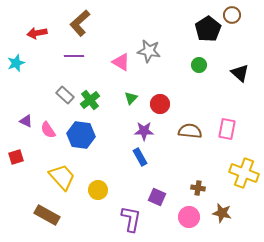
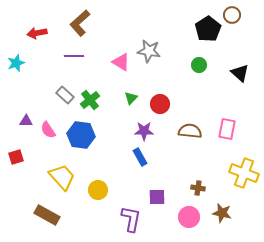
purple triangle: rotated 24 degrees counterclockwise
purple square: rotated 24 degrees counterclockwise
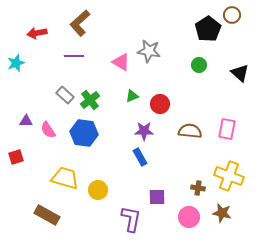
green triangle: moved 1 px right, 2 px up; rotated 24 degrees clockwise
blue hexagon: moved 3 px right, 2 px up
yellow cross: moved 15 px left, 3 px down
yellow trapezoid: moved 3 px right, 1 px down; rotated 32 degrees counterclockwise
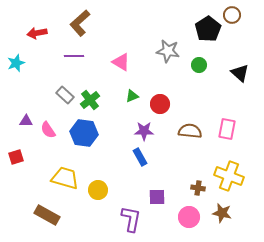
gray star: moved 19 px right
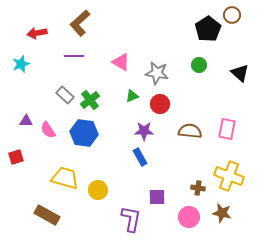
gray star: moved 11 px left, 22 px down
cyan star: moved 5 px right, 1 px down
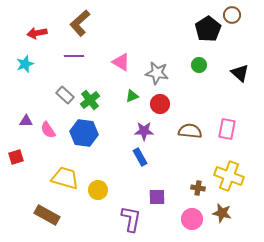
cyan star: moved 4 px right
pink circle: moved 3 px right, 2 px down
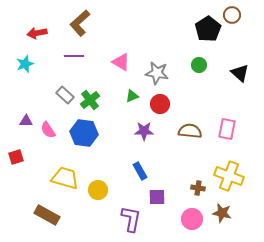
blue rectangle: moved 14 px down
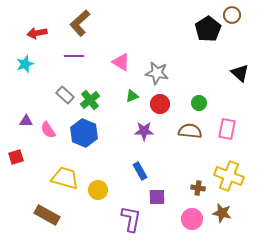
green circle: moved 38 px down
blue hexagon: rotated 16 degrees clockwise
